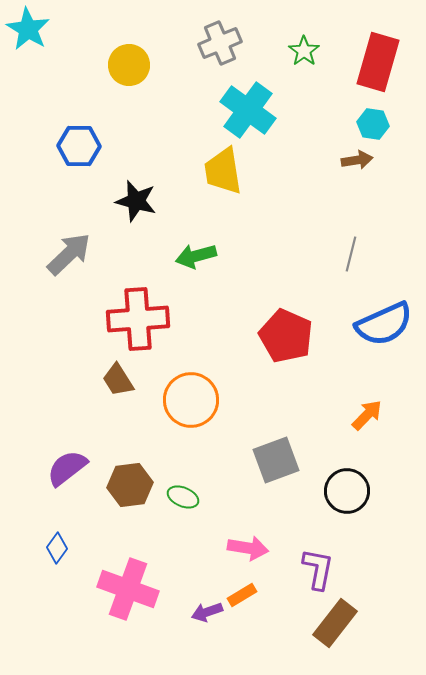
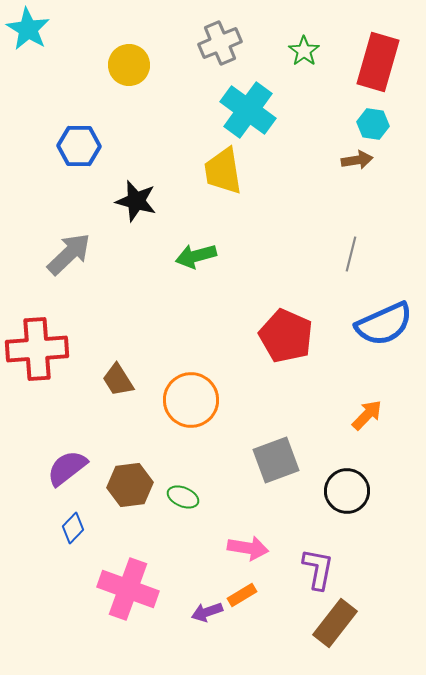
red cross: moved 101 px left, 30 px down
blue diamond: moved 16 px right, 20 px up; rotated 8 degrees clockwise
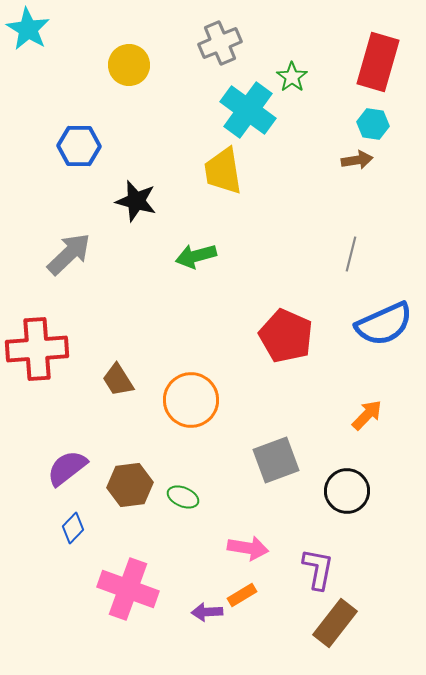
green star: moved 12 px left, 26 px down
purple arrow: rotated 16 degrees clockwise
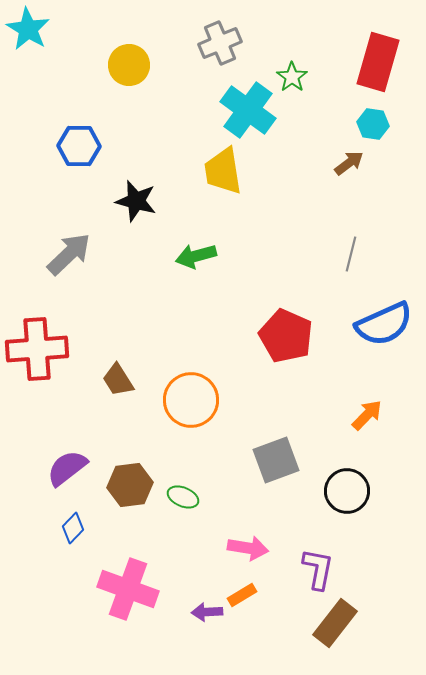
brown arrow: moved 8 px left, 3 px down; rotated 28 degrees counterclockwise
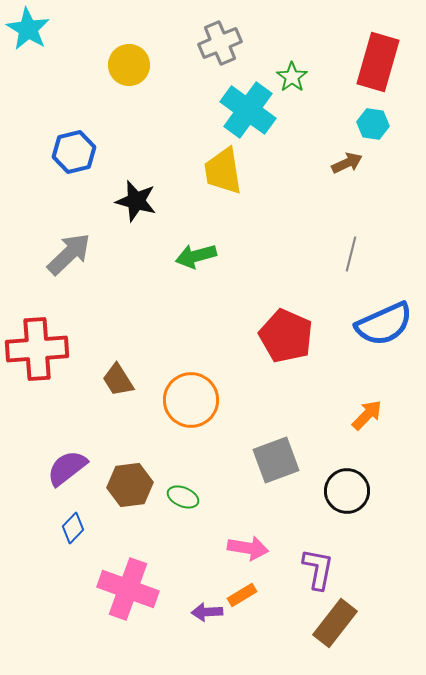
blue hexagon: moved 5 px left, 6 px down; rotated 15 degrees counterclockwise
brown arrow: moved 2 px left; rotated 12 degrees clockwise
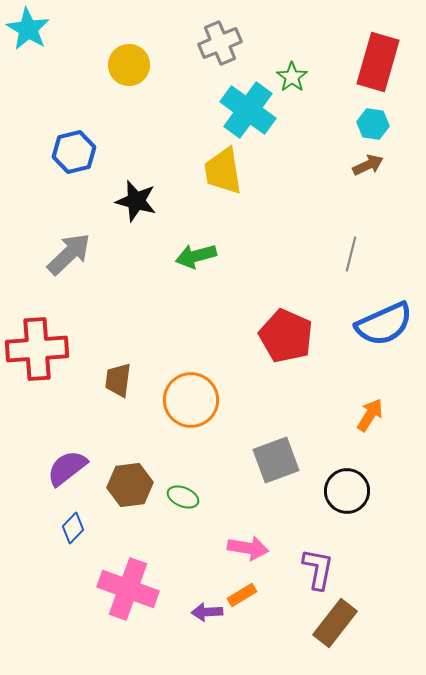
brown arrow: moved 21 px right, 2 px down
brown trapezoid: rotated 39 degrees clockwise
orange arrow: moved 3 px right; rotated 12 degrees counterclockwise
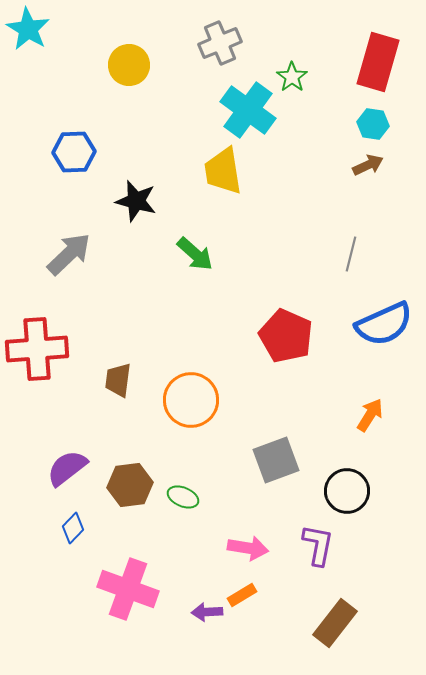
blue hexagon: rotated 12 degrees clockwise
green arrow: moved 1 px left, 2 px up; rotated 123 degrees counterclockwise
purple L-shape: moved 24 px up
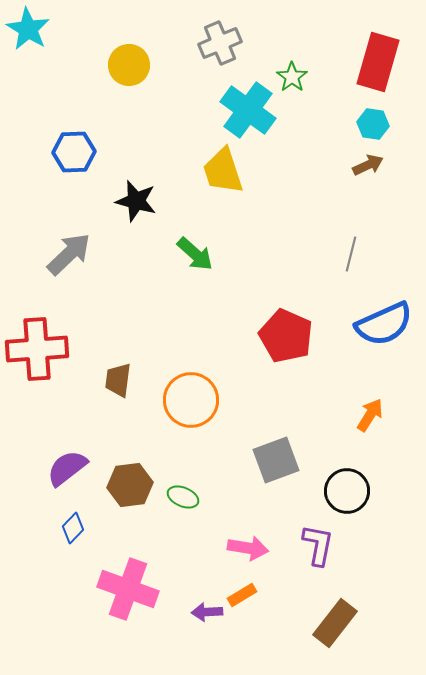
yellow trapezoid: rotated 9 degrees counterclockwise
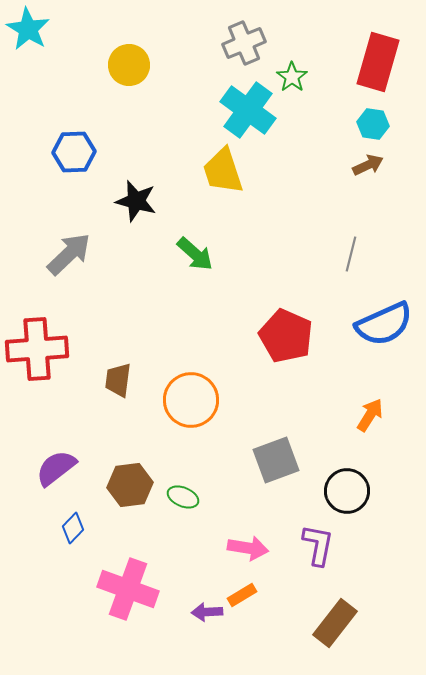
gray cross: moved 24 px right
purple semicircle: moved 11 px left
